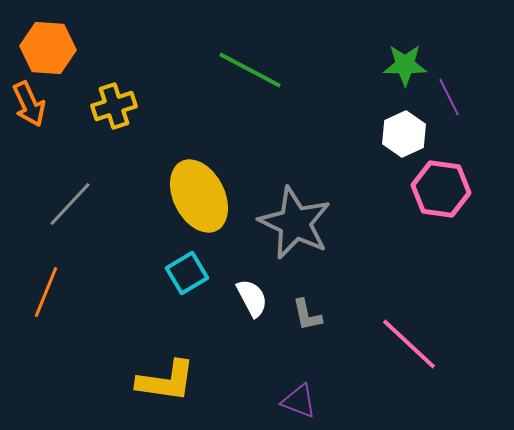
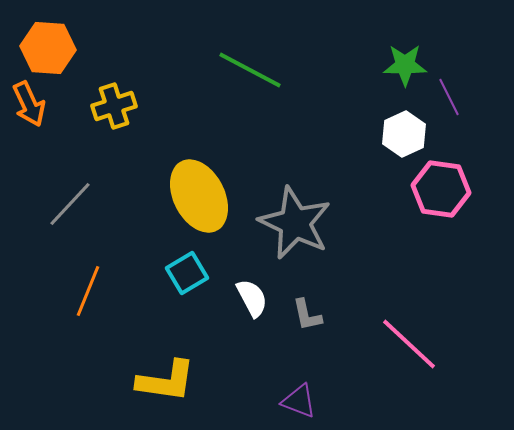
orange line: moved 42 px right, 1 px up
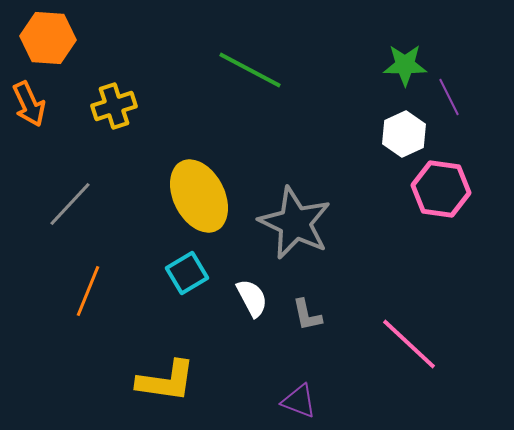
orange hexagon: moved 10 px up
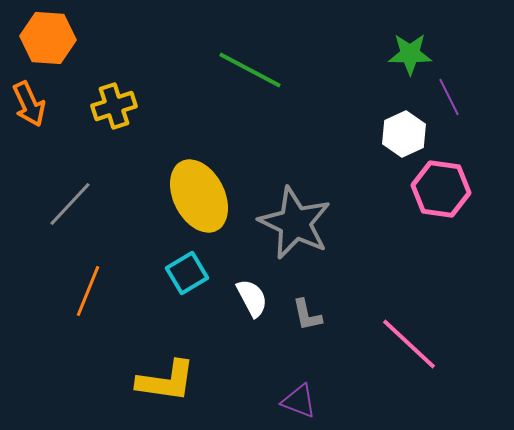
green star: moved 5 px right, 11 px up
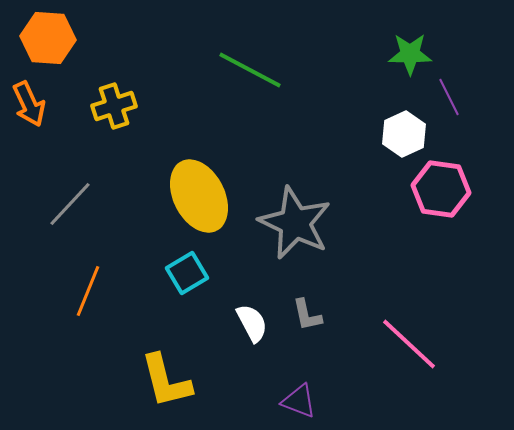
white semicircle: moved 25 px down
yellow L-shape: rotated 68 degrees clockwise
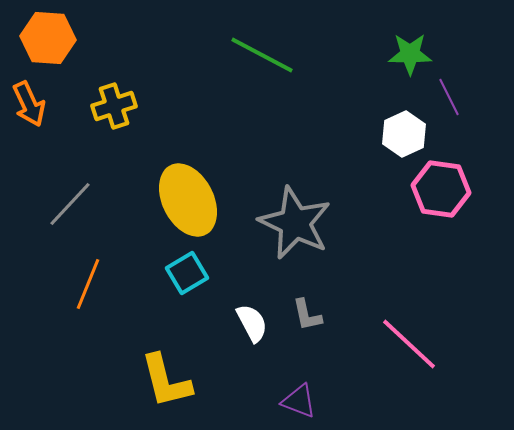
green line: moved 12 px right, 15 px up
yellow ellipse: moved 11 px left, 4 px down
orange line: moved 7 px up
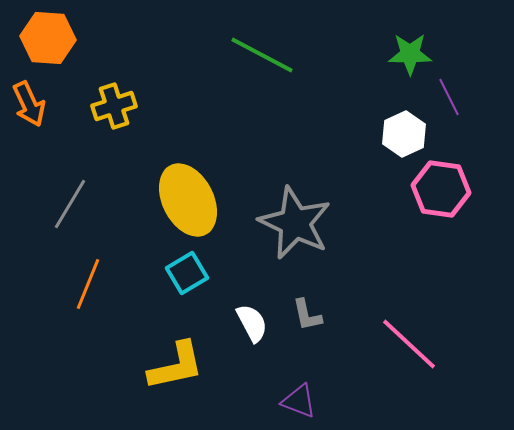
gray line: rotated 12 degrees counterclockwise
yellow L-shape: moved 10 px right, 15 px up; rotated 88 degrees counterclockwise
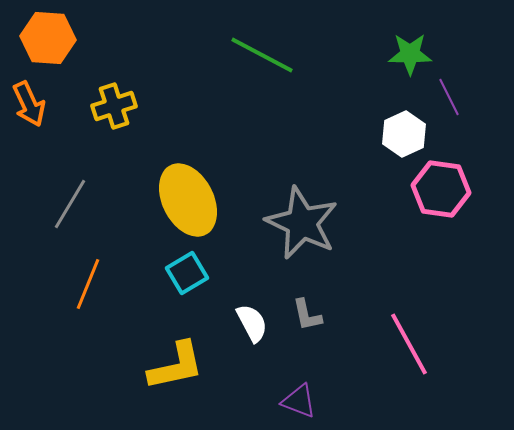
gray star: moved 7 px right
pink line: rotated 18 degrees clockwise
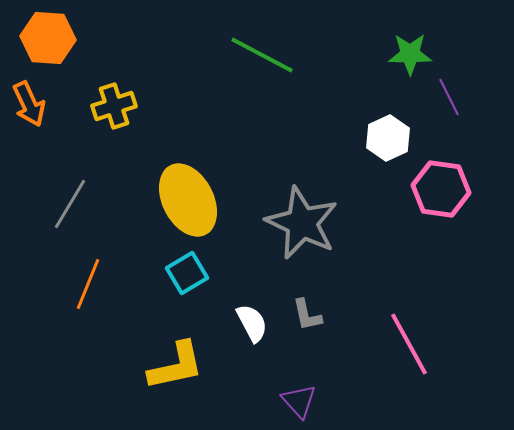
white hexagon: moved 16 px left, 4 px down
purple triangle: rotated 27 degrees clockwise
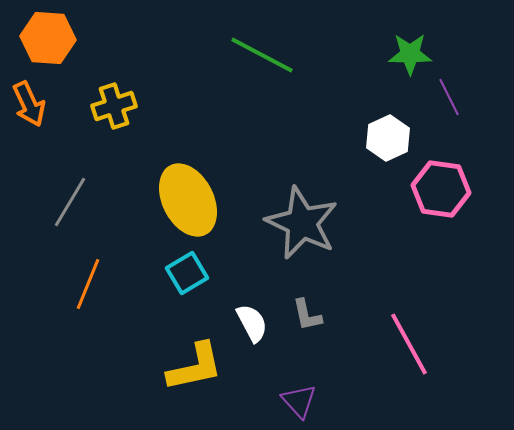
gray line: moved 2 px up
yellow L-shape: moved 19 px right, 1 px down
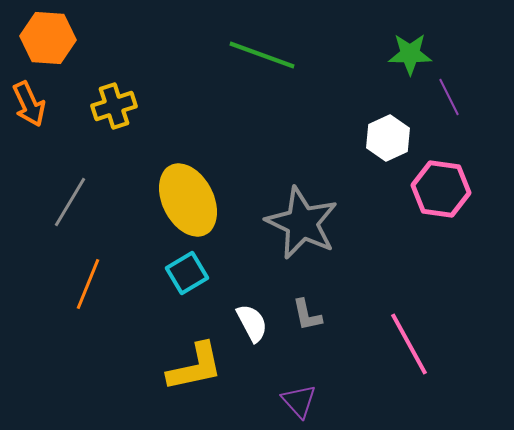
green line: rotated 8 degrees counterclockwise
